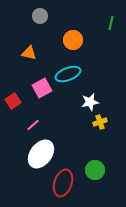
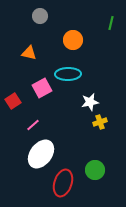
cyan ellipse: rotated 20 degrees clockwise
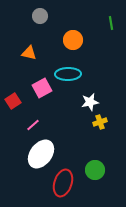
green line: rotated 24 degrees counterclockwise
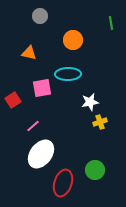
pink square: rotated 18 degrees clockwise
red square: moved 1 px up
pink line: moved 1 px down
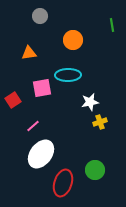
green line: moved 1 px right, 2 px down
orange triangle: rotated 21 degrees counterclockwise
cyan ellipse: moved 1 px down
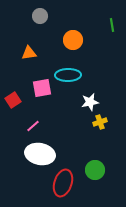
white ellipse: moved 1 px left; rotated 64 degrees clockwise
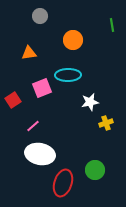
pink square: rotated 12 degrees counterclockwise
yellow cross: moved 6 px right, 1 px down
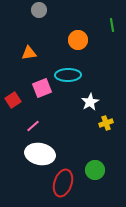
gray circle: moved 1 px left, 6 px up
orange circle: moved 5 px right
white star: rotated 18 degrees counterclockwise
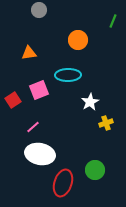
green line: moved 1 px right, 4 px up; rotated 32 degrees clockwise
pink square: moved 3 px left, 2 px down
pink line: moved 1 px down
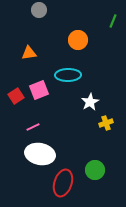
red square: moved 3 px right, 4 px up
pink line: rotated 16 degrees clockwise
